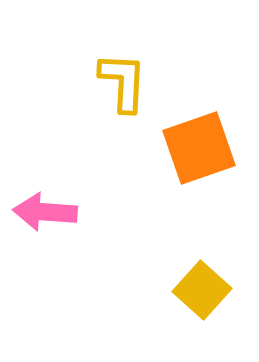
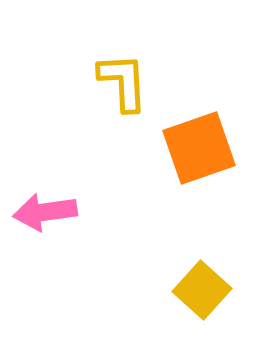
yellow L-shape: rotated 6 degrees counterclockwise
pink arrow: rotated 12 degrees counterclockwise
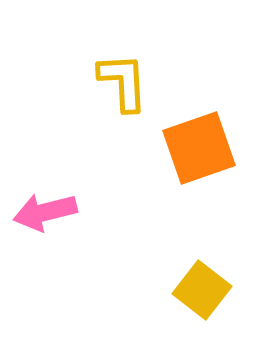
pink arrow: rotated 6 degrees counterclockwise
yellow square: rotated 4 degrees counterclockwise
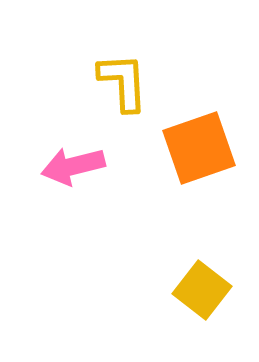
pink arrow: moved 28 px right, 46 px up
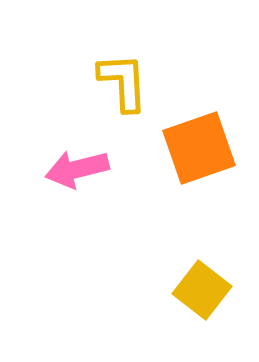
pink arrow: moved 4 px right, 3 px down
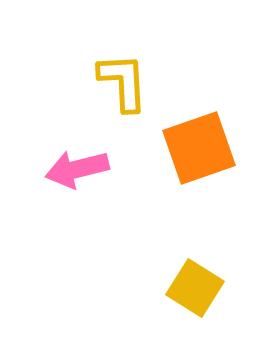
yellow square: moved 7 px left, 2 px up; rotated 6 degrees counterclockwise
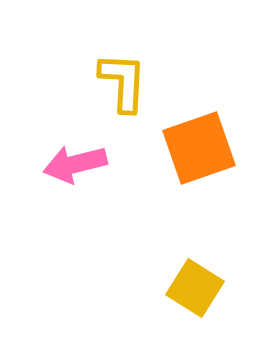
yellow L-shape: rotated 6 degrees clockwise
pink arrow: moved 2 px left, 5 px up
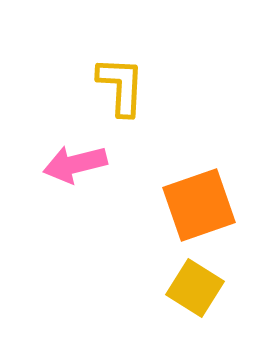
yellow L-shape: moved 2 px left, 4 px down
orange square: moved 57 px down
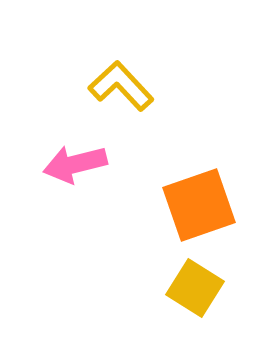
yellow L-shape: rotated 46 degrees counterclockwise
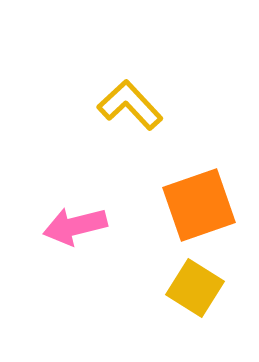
yellow L-shape: moved 9 px right, 19 px down
pink arrow: moved 62 px down
